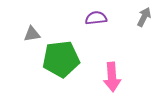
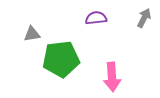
gray arrow: moved 1 px down
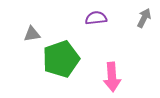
green pentagon: rotated 12 degrees counterclockwise
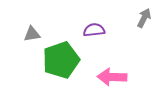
purple semicircle: moved 2 px left, 12 px down
green pentagon: moved 1 px down
pink arrow: rotated 96 degrees clockwise
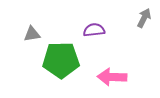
green pentagon: rotated 18 degrees clockwise
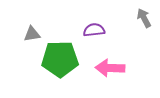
gray arrow: rotated 54 degrees counterclockwise
green pentagon: moved 1 px left, 1 px up
pink arrow: moved 2 px left, 9 px up
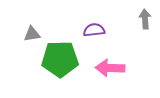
gray arrow: moved 1 px right, 1 px down; rotated 24 degrees clockwise
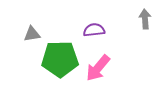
pink arrow: moved 12 px left; rotated 52 degrees counterclockwise
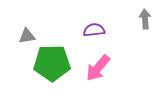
gray triangle: moved 5 px left, 2 px down
green pentagon: moved 8 px left, 4 px down
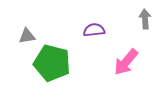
green pentagon: rotated 15 degrees clockwise
pink arrow: moved 28 px right, 6 px up
